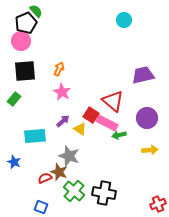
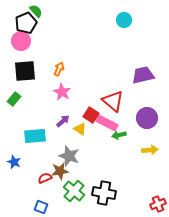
brown star: moved 1 px right, 1 px up; rotated 30 degrees counterclockwise
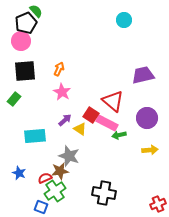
purple arrow: moved 2 px right, 1 px up
blue star: moved 5 px right, 11 px down
green cross: moved 19 px left; rotated 15 degrees clockwise
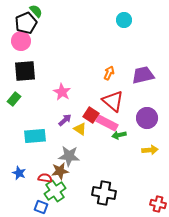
orange arrow: moved 50 px right, 4 px down
gray star: rotated 15 degrees counterclockwise
red semicircle: rotated 32 degrees clockwise
red cross: rotated 35 degrees clockwise
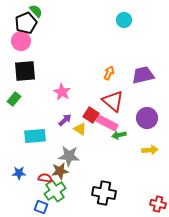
blue star: rotated 24 degrees counterclockwise
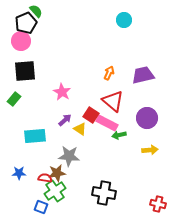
brown star: moved 3 px left, 2 px down
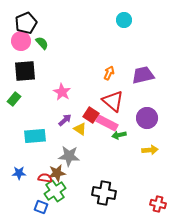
green semicircle: moved 6 px right, 32 px down
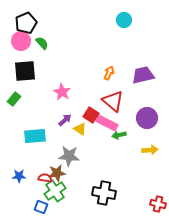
blue star: moved 3 px down
